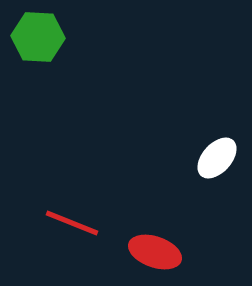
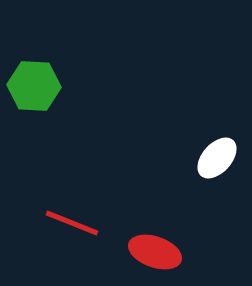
green hexagon: moved 4 px left, 49 px down
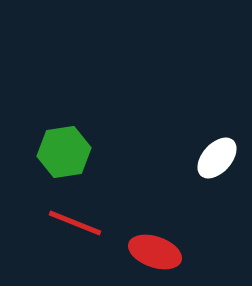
green hexagon: moved 30 px right, 66 px down; rotated 12 degrees counterclockwise
red line: moved 3 px right
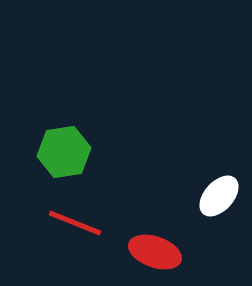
white ellipse: moved 2 px right, 38 px down
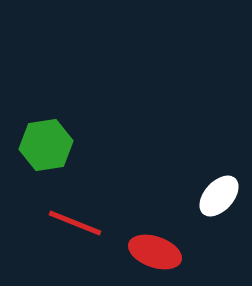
green hexagon: moved 18 px left, 7 px up
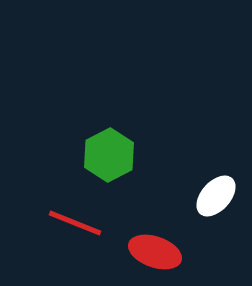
green hexagon: moved 63 px right, 10 px down; rotated 18 degrees counterclockwise
white ellipse: moved 3 px left
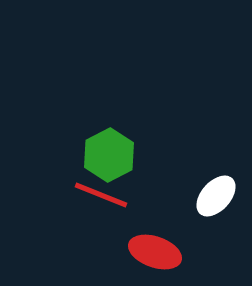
red line: moved 26 px right, 28 px up
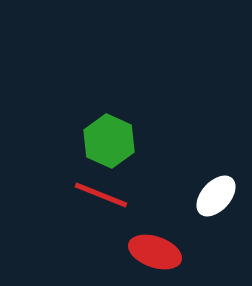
green hexagon: moved 14 px up; rotated 9 degrees counterclockwise
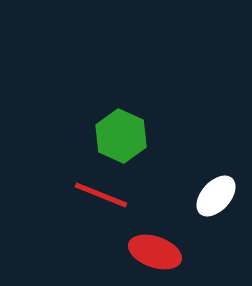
green hexagon: moved 12 px right, 5 px up
